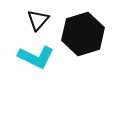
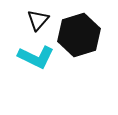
black hexagon: moved 4 px left, 1 px down
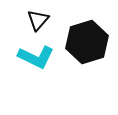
black hexagon: moved 8 px right, 7 px down
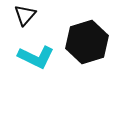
black triangle: moved 13 px left, 5 px up
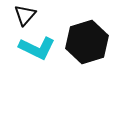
cyan L-shape: moved 1 px right, 9 px up
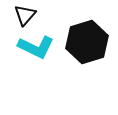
cyan L-shape: moved 1 px left, 1 px up
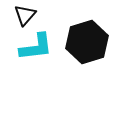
cyan L-shape: rotated 33 degrees counterclockwise
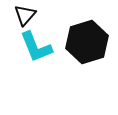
cyan L-shape: rotated 75 degrees clockwise
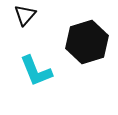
cyan L-shape: moved 24 px down
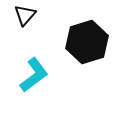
cyan L-shape: moved 2 px left, 4 px down; rotated 105 degrees counterclockwise
